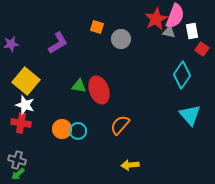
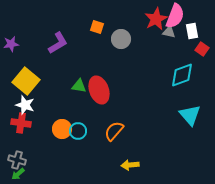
cyan diamond: rotated 36 degrees clockwise
orange semicircle: moved 6 px left, 6 px down
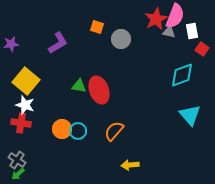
gray cross: rotated 18 degrees clockwise
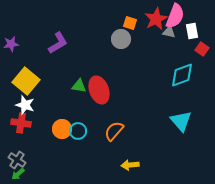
orange square: moved 33 px right, 4 px up
cyan triangle: moved 9 px left, 6 px down
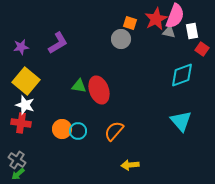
purple star: moved 10 px right, 3 px down
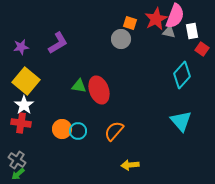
cyan diamond: rotated 28 degrees counterclockwise
white star: moved 1 px left; rotated 18 degrees clockwise
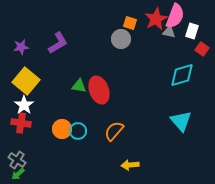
white rectangle: rotated 28 degrees clockwise
cyan diamond: rotated 32 degrees clockwise
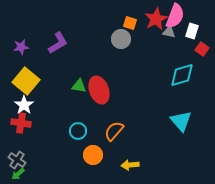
orange circle: moved 31 px right, 26 px down
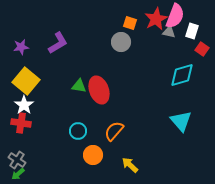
gray circle: moved 3 px down
yellow arrow: rotated 48 degrees clockwise
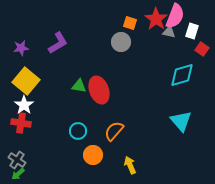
red star: rotated 10 degrees counterclockwise
purple star: moved 1 px down
yellow arrow: rotated 24 degrees clockwise
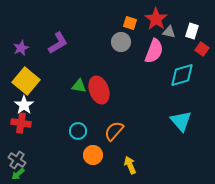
pink semicircle: moved 21 px left, 35 px down
purple star: rotated 14 degrees counterclockwise
